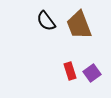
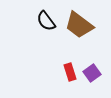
brown trapezoid: rotated 32 degrees counterclockwise
red rectangle: moved 1 px down
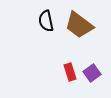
black semicircle: rotated 25 degrees clockwise
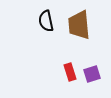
brown trapezoid: rotated 48 degrees clockwise
purple square: moved 1 px down; rotated 18 degrees clockwise
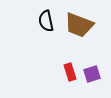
brown trapezoid: rotated 64 degrees counterclockwise
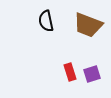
brown trapezoid: moved 9 px right
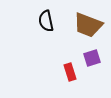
purple square: moved 16 px up
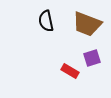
brown trapezoid: moved 1 px left, 1 px up
red rectangle: moved 1 px up; rotated 42 degrees counterclockwise
